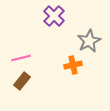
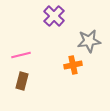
gray star: rotated 20 degrees clockwise
pink line: moved 3 px up
brown rectangle: rotated 24 degrees counterclockwise
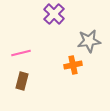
purple cross: moved 2 px up
pink line: moved 2 px up
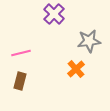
orange cross: moved 3 px right, 4 px down; rotated 30 degrees counterclockwise
brown rectangle: moved 2 px left
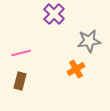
orange cross: rotated 12 degrees clockwise
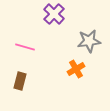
pink line: moved 4 px right, 6 px up; rotated 30 degrees clockwise
